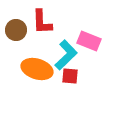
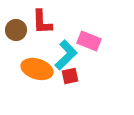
red square: rotated 18 degrees counterclockwise
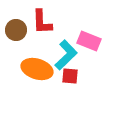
red square: rotated 18 degrees clockwise
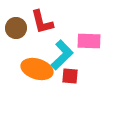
red L-shape: rotated 12 degrees counterclockwise
brown circle: moved 2 px up
pink rectangle: rotated 20 degrees counterclockwise
cyan L-shape: moved 4 px left
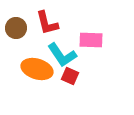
red L-shape: moved 5 px right, 1 px down
pink rectangle: moved 2 px right, 1 px up
cyan L-shape: rotated 100 degrees clockwise
red square: rotated 18 degrees clockwise
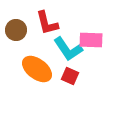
brown circle: moved 2 px down
cyan L-shape: moved 6 px right, 6 px up
orange ellipse: rotated 20 degrees clockwise
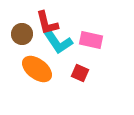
brown circle: moved 6 px right, 4 px down
pink rectangle: rotated 10 degrees clockwise
cyan L-shape: moved 10 px left, 7 px up
red square: moved 10 px right, 3 px up
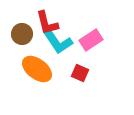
pink rectangle: rotated 45 degrees counterclockwise
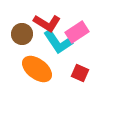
red L-shape: rotated 44 degrees counterclockwise
pink rectangle: moved 14 px left, 8 px up
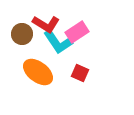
red L-shape: moved 1 px left, 1 px down
orange ellipse: moved 1 px right, 3 px down
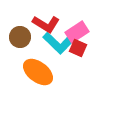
brown circle: moved 2 px left, 3 px down
cyan L-shape: moved 1 px down; rotated 12 degrees counterclockwise
red square: moved 2 px left, 25 px up
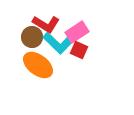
brown circle: moved 12 px right
red square: moved 1 px right, 2 px down
orange ellipse: moved 7 px up
